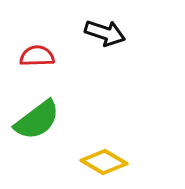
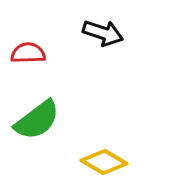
black arrow: moved 2 px left
red semicircle: moved 9 px left, 3 px up
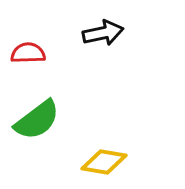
black arrow: rotated 30 degrees counterclockwise
yellow diamond: rotated 21 degrees counterclockwise
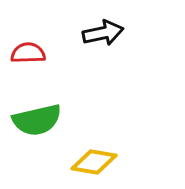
green semicircle: rotated 24 degrees clockwise
yellow diamond: moved 10 px left
